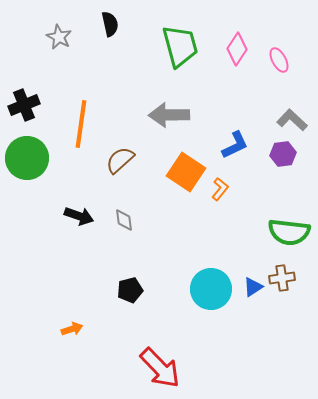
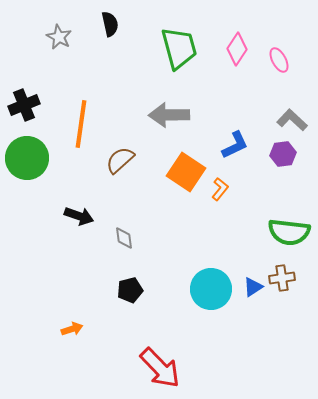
green trapezoid: moved 1 px left, 2 px down
gray diamond: moved 18 px down
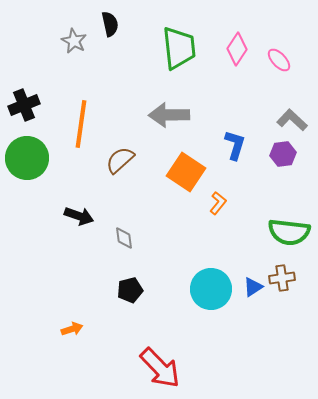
gray star: moved 15 px right, 4 px down
green trapezoid: rotated 9 degrees clockwise
pink ellipse: rotated 15 degrees counterclockwise
blue L-shape: rotated 48 degrees counterclockwise
orange L-shape: moved 2 px left, 14 px down
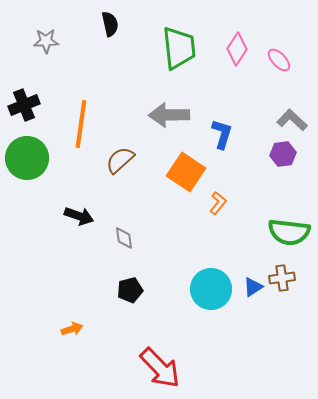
gray star: moved 28 px left; rotated 30 degrees counterclockwise
blue L-shape: moved 13 px left, 11 px up
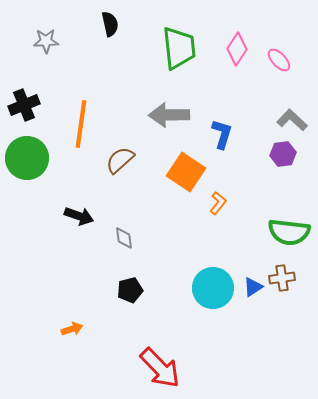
cyan circle: moved 2 px right, 1 px up
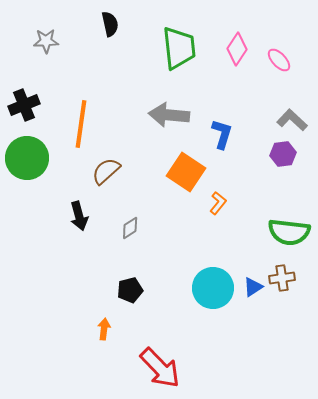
gray arrow: rotated 6 degrees clockwise
brown semicircle: moved 14 px left, 11 px down
black arrow: rotated 56 degrees clockwise
gray diamond: moved 6 px right, 10 px up; rotated 65 degrees clockwise
orange arrow: moved 32 px right; rotated 65 degrees counterclockwise
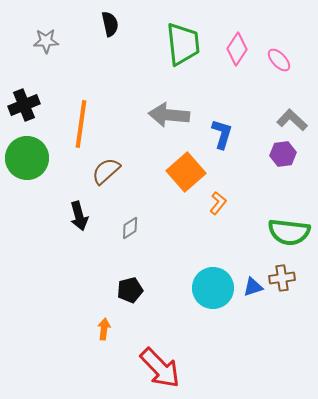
green trapezoid: moved 4 px right, 4 px up
orange square: rotated 15 degrees clockwise
blue triangle: rotated 15 degrees clockwise
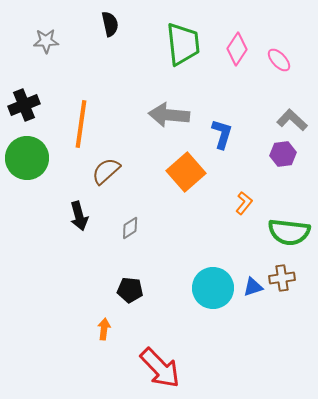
orange L-shape: moved 26 px right
black pentagon: rotated 20 degrees clockwise
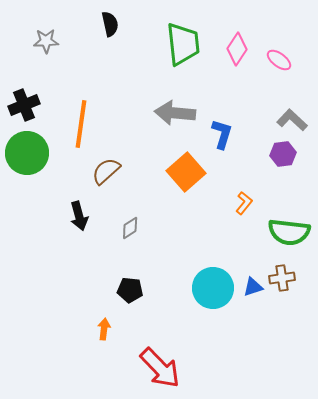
pink ellipse: rotated 10 degrees counterclockwise
gray arrow: moved 6 px right, 2 px up
green circle: moved 5 px up
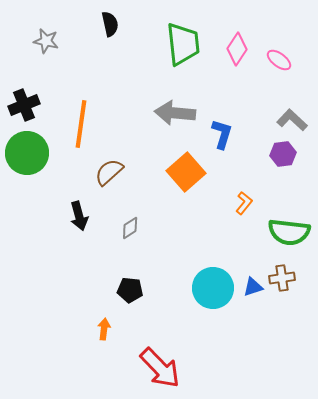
gray star: rotated 15 degrees clockwise
brown semicircle: moved 3 px right, 1 px down
